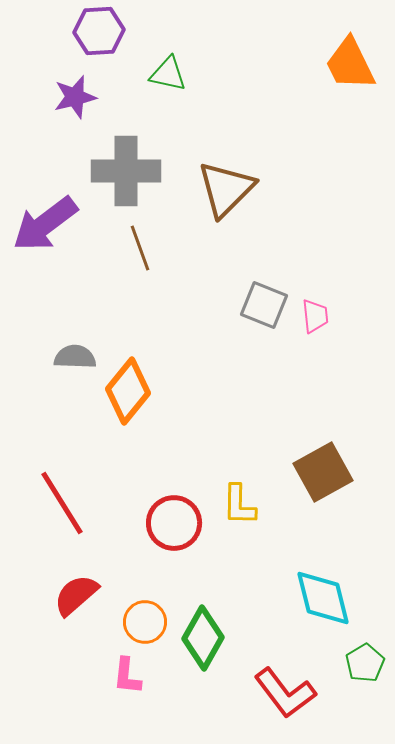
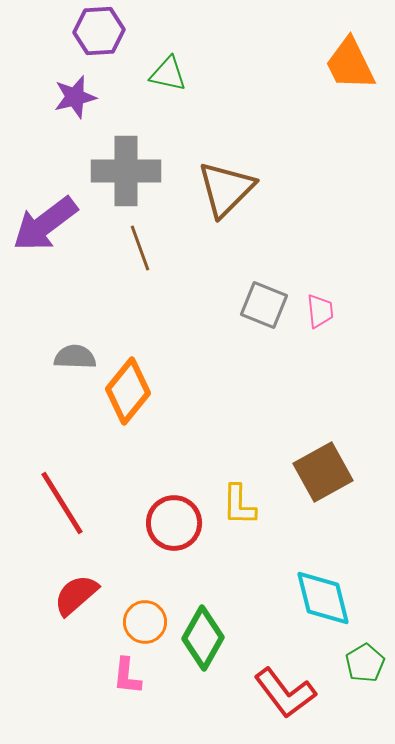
pink trapezoid: moved 5 px right, 5 px up
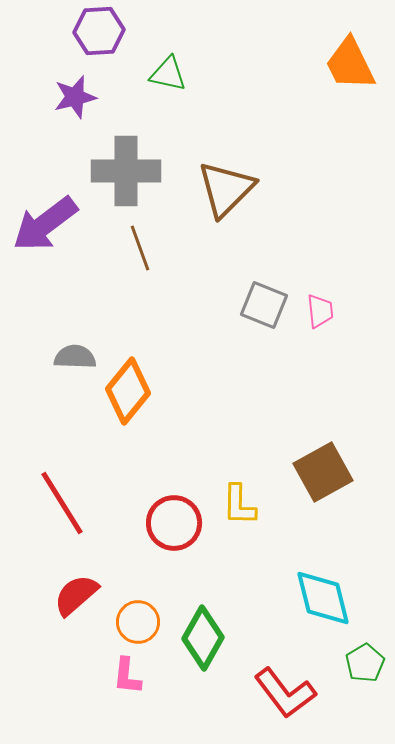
orange circle: moved 7 px left
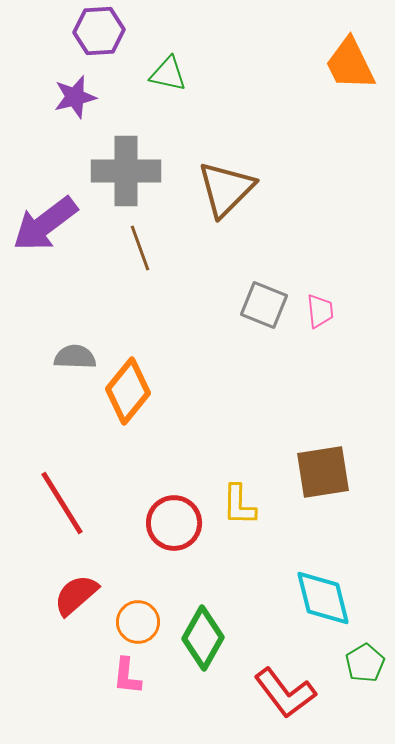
brown square: rotated 20 degrees clockwise
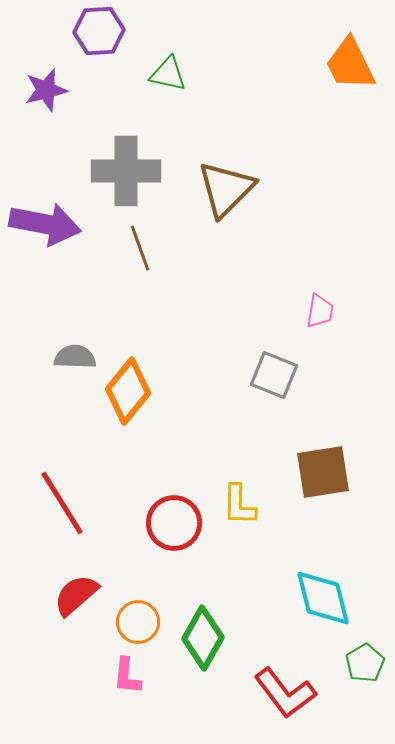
purple star: moved 29 px left, 7 px up
purple arrow: rotated 132 degrees counterclockwise
gray square: moved 10 px right, 70 px down
pink trapezoid: rotated 15 degrees clockwise
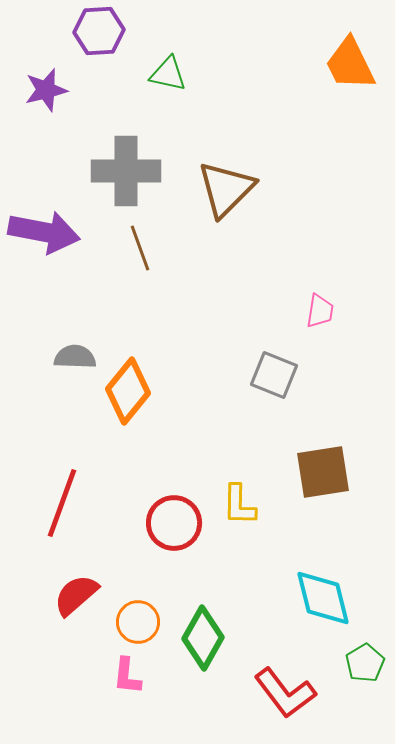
purple arrow: moved 1 px left, 8 px down
red line: rotated 52 degrees clockwise
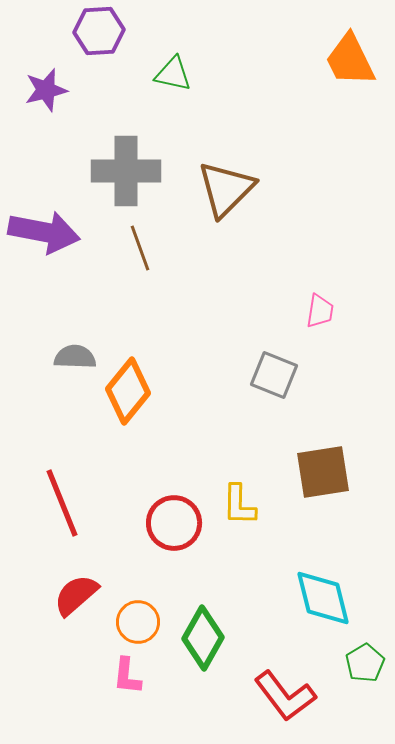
orange trapezoid: moved 4 px up
green triangle: moved 5 px right
red line: rotated 42 degrees counterclockwise
red L-shape: moved 3 px down
